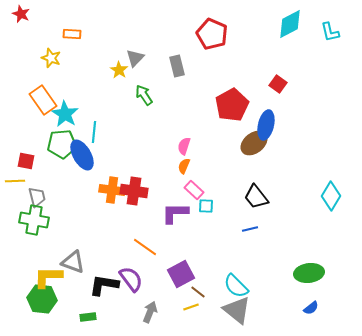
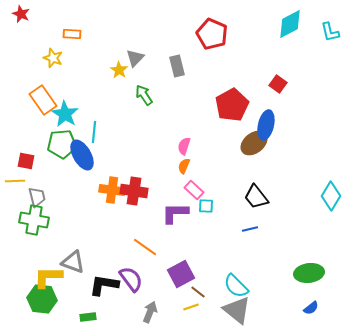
yellow star at (51, 58): moved 2 px right
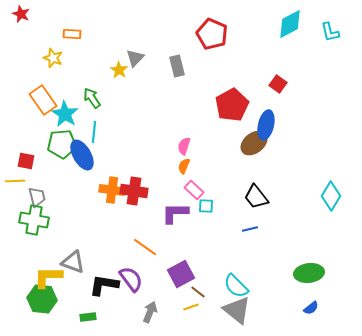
green arrow at (144, 95): moved 52 px left, 3 px down
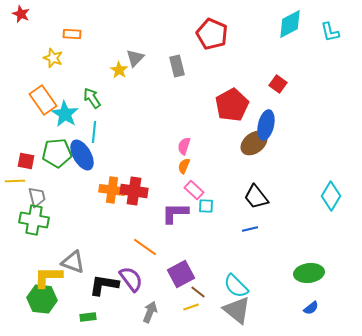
green pentagon at (62, 144): moved 5 px left, 9 px down
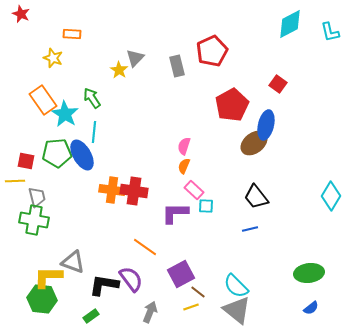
red pentagon at (212, 34): moved 17 px down; rotated 24 degrees clockwise
green rectangle at (88, 317): moved 3 px right, 1 px up; rotated 28 degrees counterclockwise
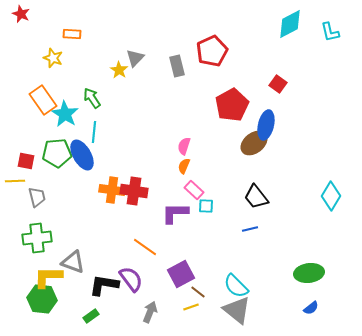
green cross at (34, 220): moved 3 px right, 18 px down; rotated 16 degrees counterclockwise
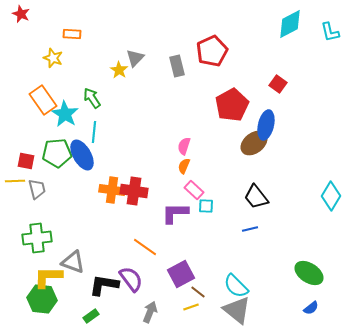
gray trapezoid at (37, 197): moved 8 px up
green ellipse at (309, 273): rotated 40 degrees clockwise
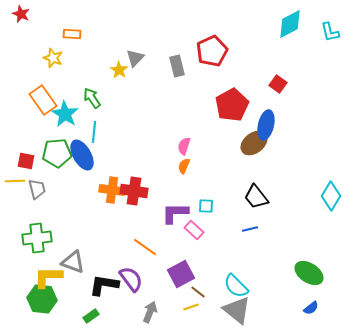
pink rectangle at (194, 190): moved 40 px down
